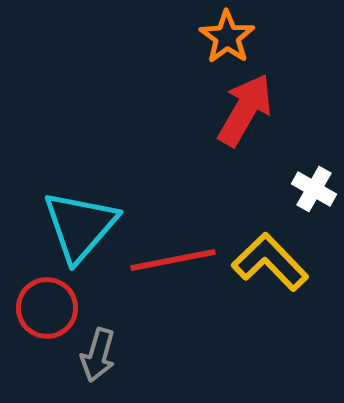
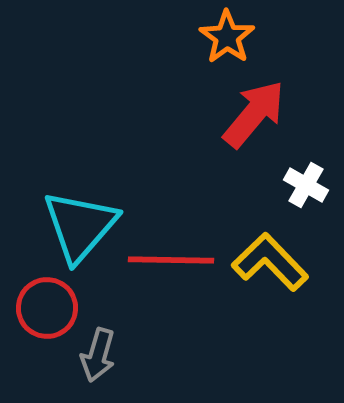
red arrow: moved 9 px right, 4 px down; rotated 10 degrees clockwise
white cross: moved 8 px left, 4 px up
red line: moved 2 px left; rotated 12 degrees clockwise
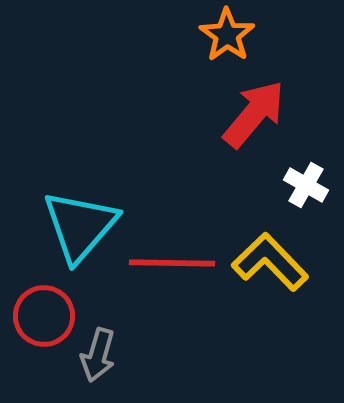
orange star: moved 2 px up
red line: moved 1 px right, 3 px down
red circle: moved 3 px left, 8 px down
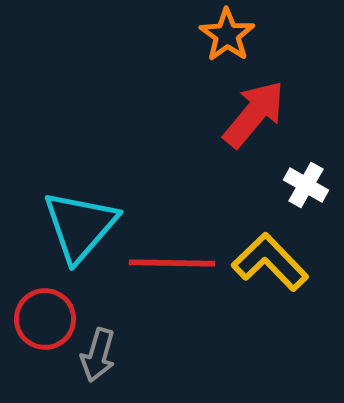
red circle: moved 1 px right, 3 px down
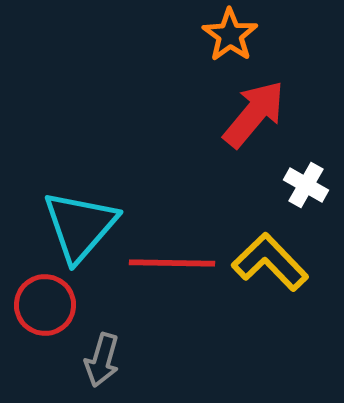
orange star: moved 3 px right
red circle: moved 14 px up
gray arrow: moved 4 px right, 5 px down
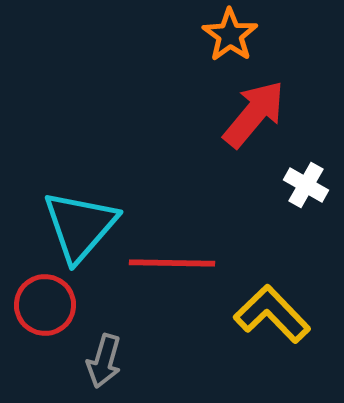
yellow L-shape: moved 2 px right, 52 px down
gray arrow: moved 2 px right, 1 px down
